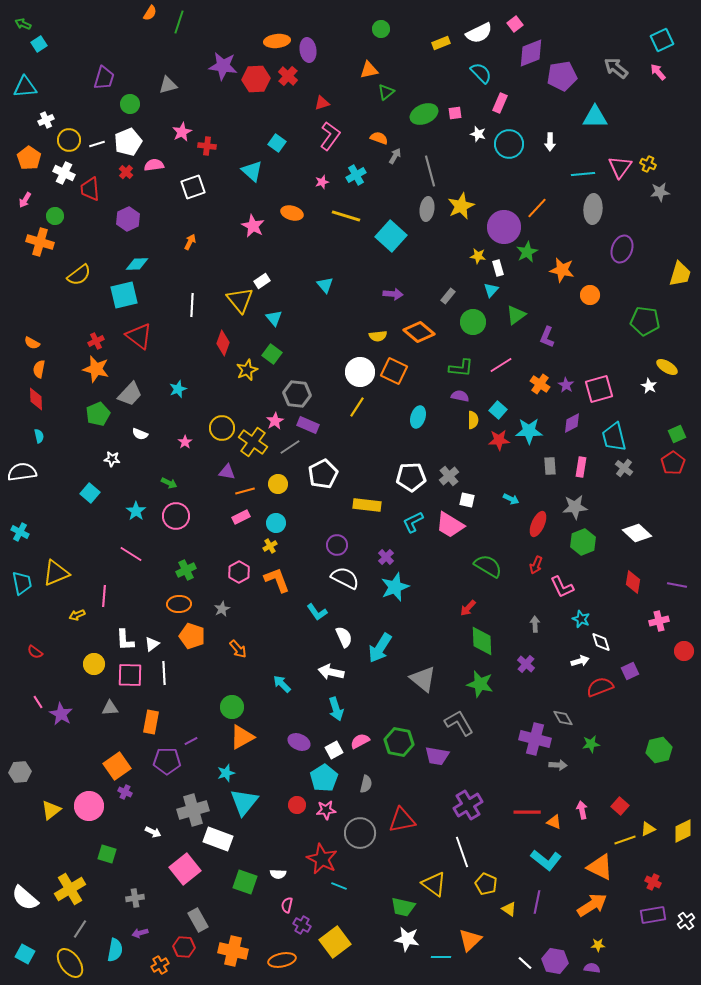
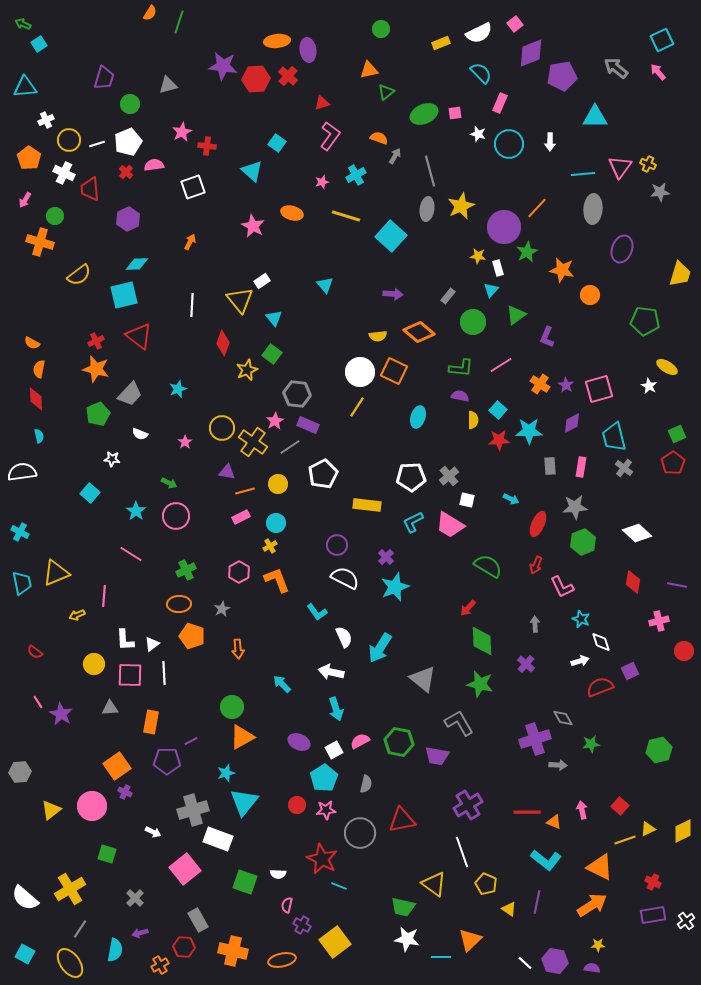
orange arrow at (238, 649): rotated 36 degrees clockwise
purple cross at (535, 739): rotated 32 degrees counterclockwise
pink circle at (89, 806): moved 3 px right
gray cross at (135, 898): rotated 36 degrees counterclockwise
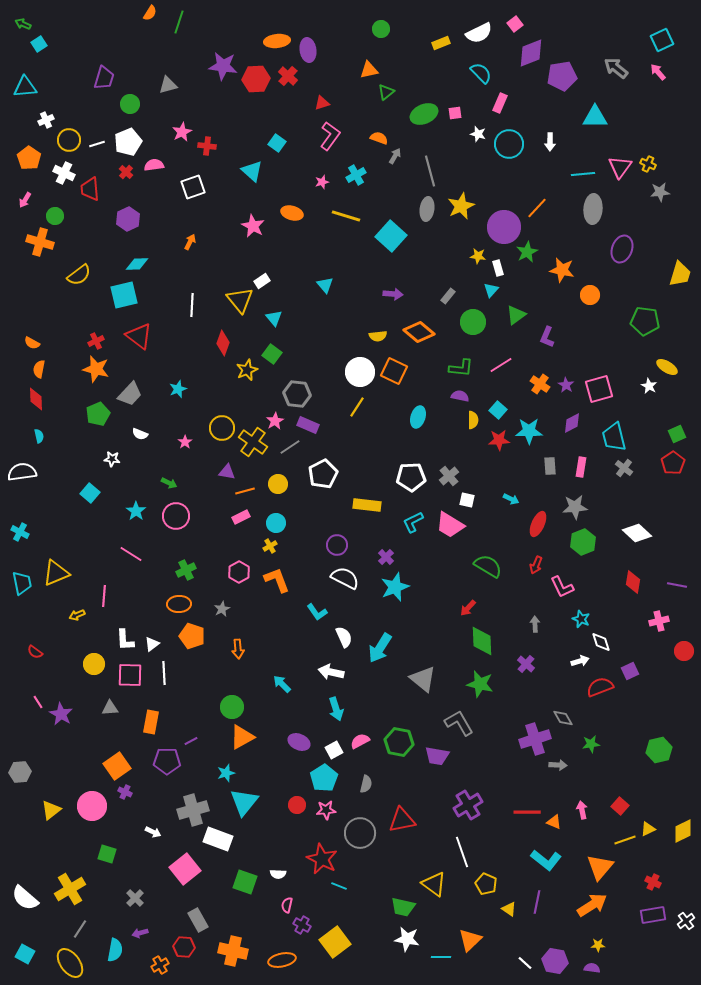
orange triangle at (600, 867): rotated 44 degrees clockwise
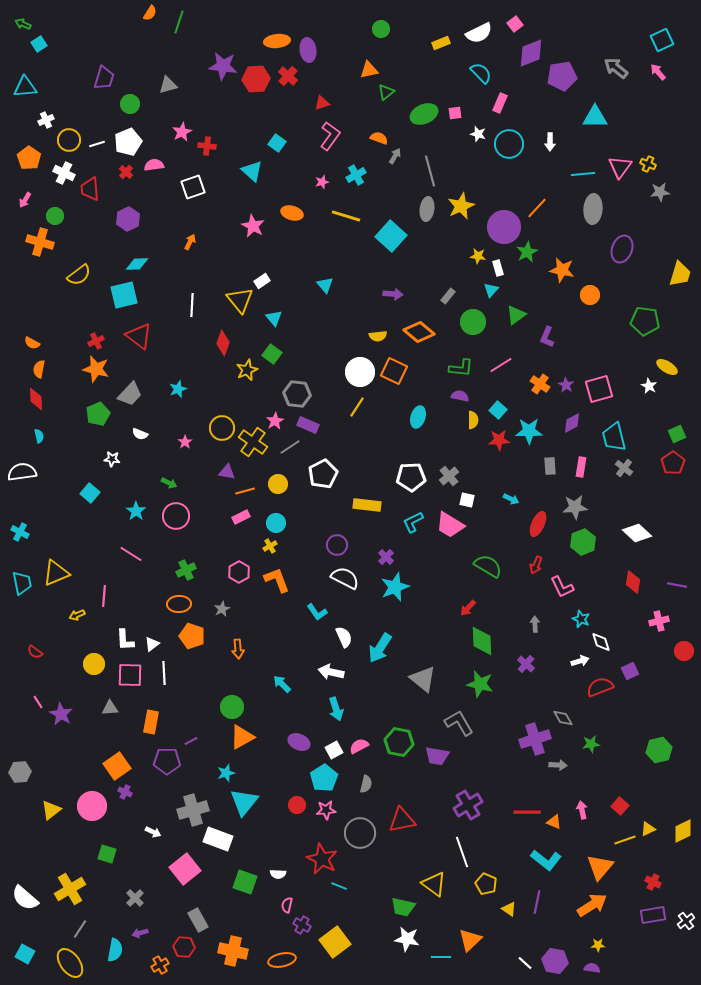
pink semicircle at (360, 741): moved 1 px left, 5 px down
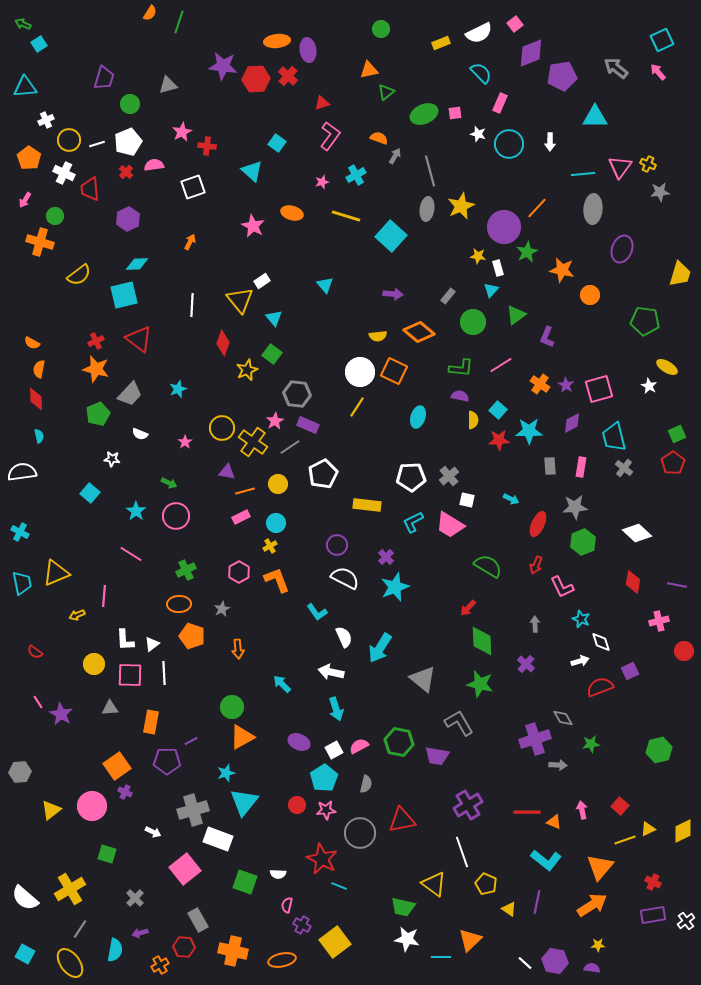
red triangle at (139, 336): moved 3 px down
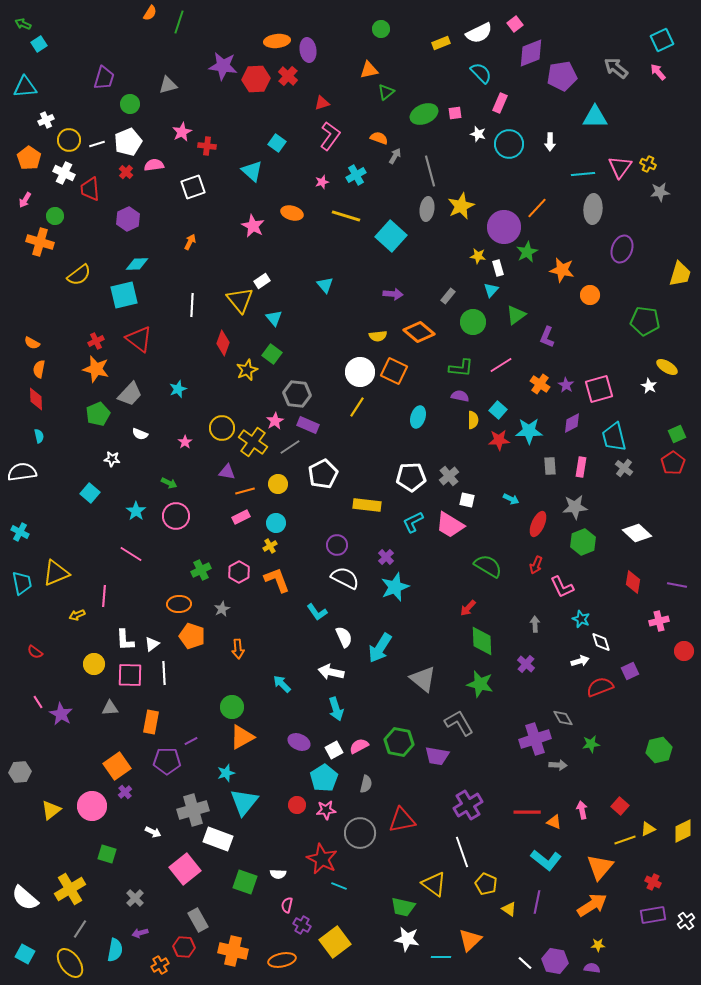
green cross at (186, 570): moved 15 px right
purple cross at (125, 792): rotated 24 degrees clockwise
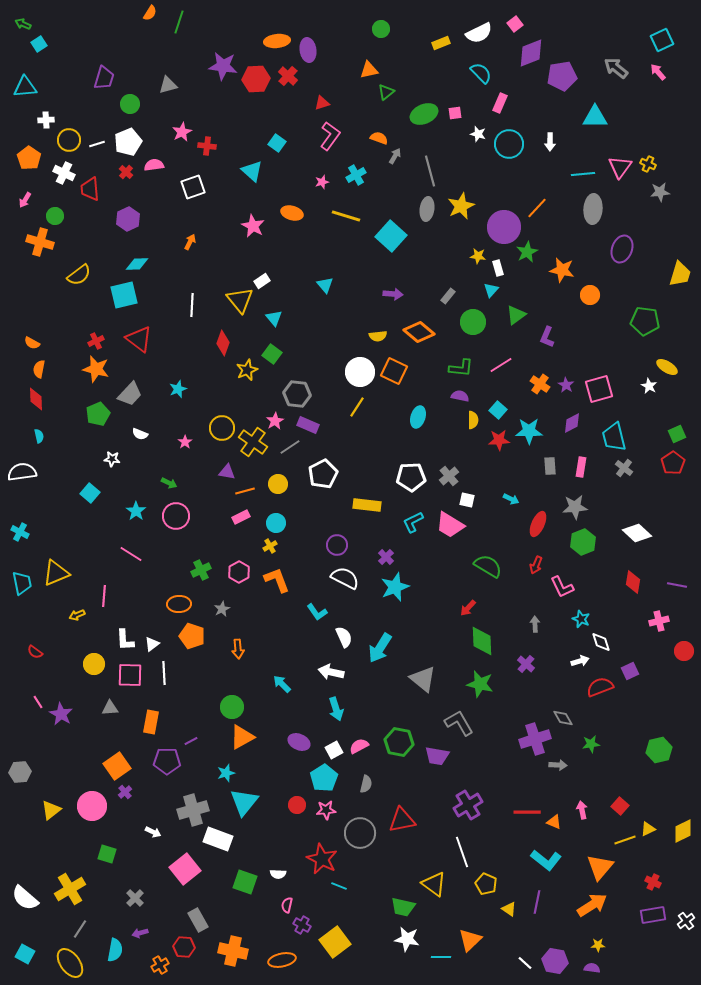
white cross at (46, 120): rotated 21 degrees clockwise
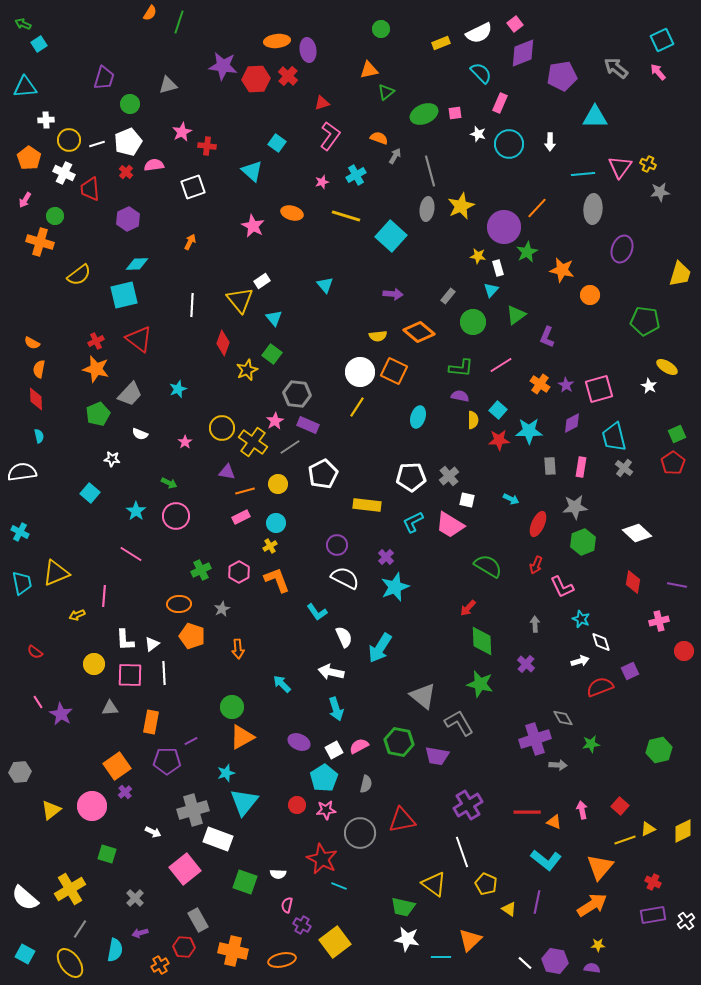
purple diamond at (531, 53): moved 8 px left
gray triangle at (423, 679): moved 17 px down
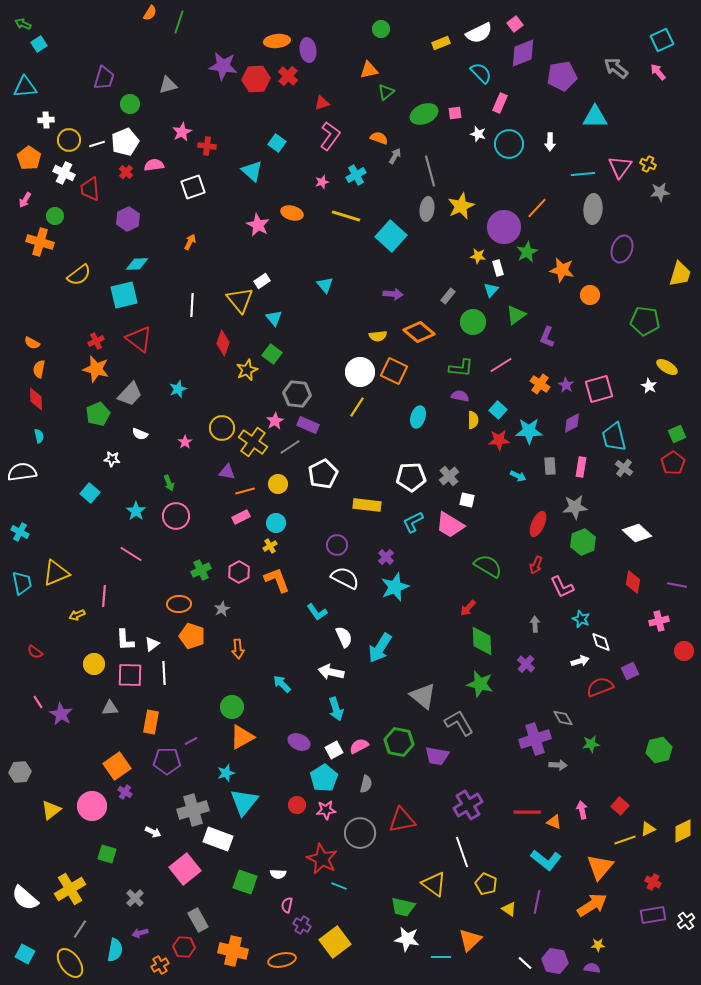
white pentagon at (128, 142): moved 3 px left
pink star at (253, 226): moved 5 px right, 1 px up
green arrow at (169, 483): rotated 42 degrees clockwise
cyan arrow at (511, 499): moved 7 px right, 23 px up
purple cross at (125, 792): rotated 16 degrees counterclockwise
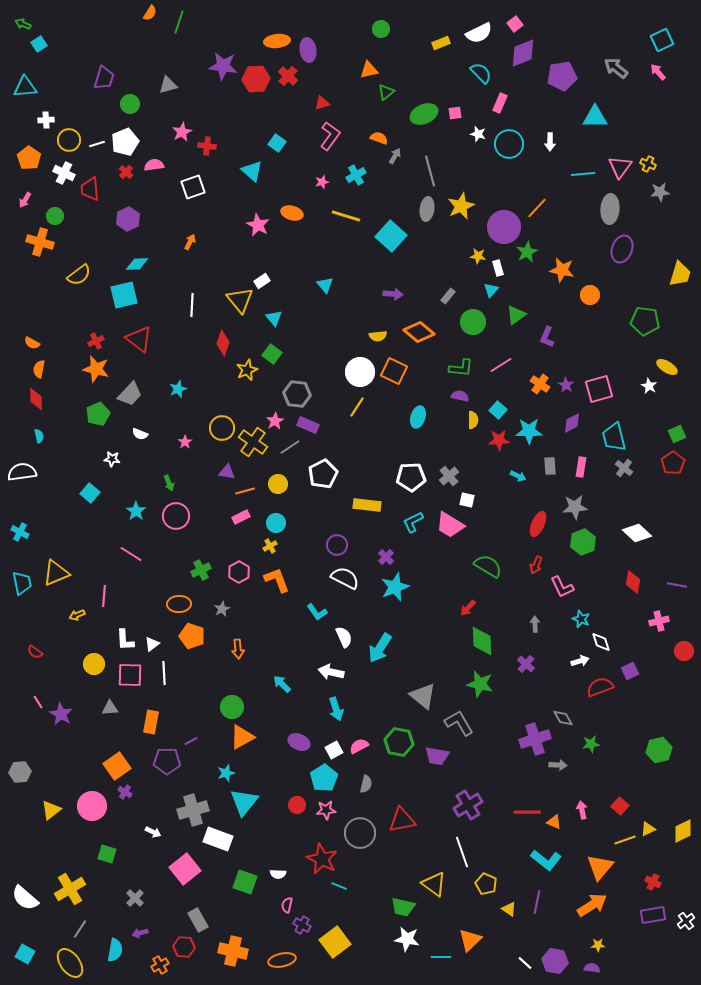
gray ellipse at (593, 209): moved 17 px right
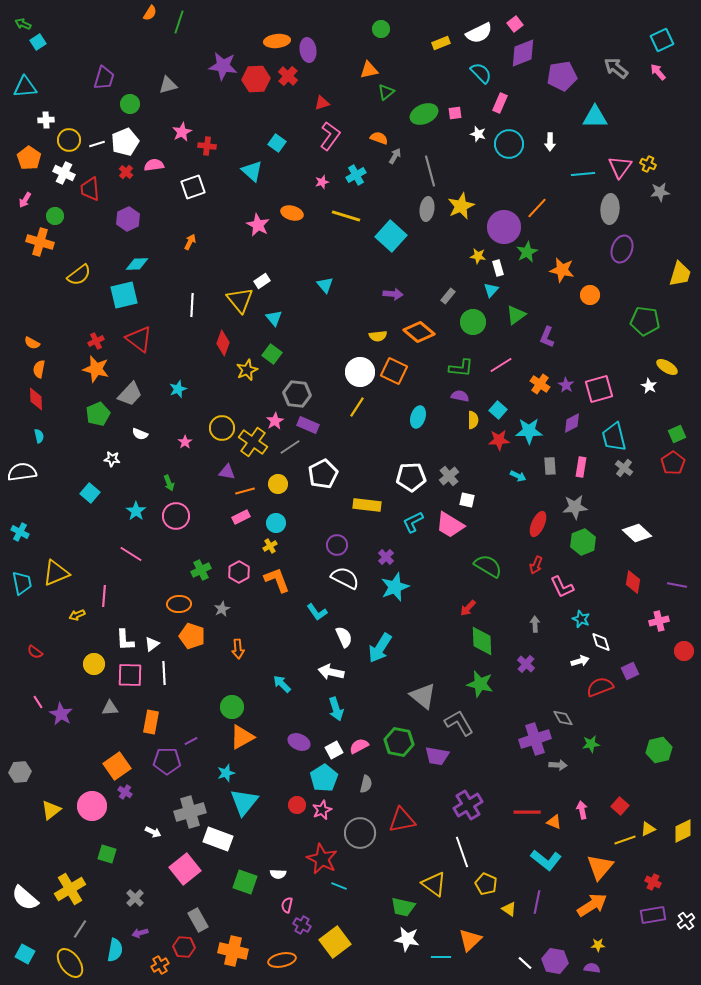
cyan square at (39, 44): moved 1 px left, 2 px up
gray cross at (193, 810): moved 3 px left, 2 px down
pink star at (326, 810): moved 4 px left; rotated 18 degrees counterclockwise
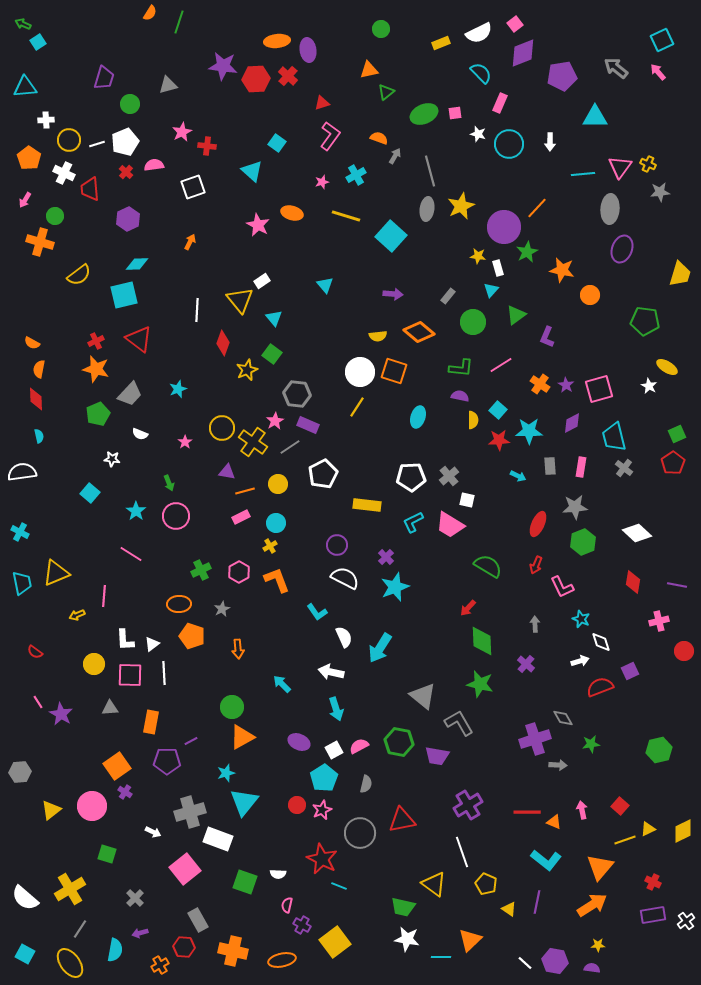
white line at (192, 305): moved 5 px right, 5 px down
orange square at (394, 371): rotated 8 degrees counterclockwise
